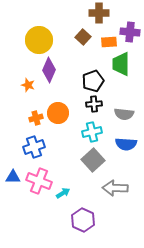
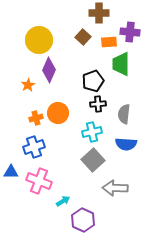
orange star: rotated 24 degrees clockwise
black cross: moved 4 px right
gray semicircle: rotated 90 degrees clockwise
blue triangle: moved 2 px left, 5 px up
cyan arrow: moved 8 px down
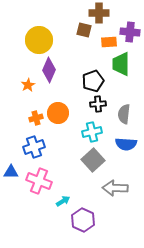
brown square: moved 1 px right, 7 px up; rotated 28 degrees counterclockwise
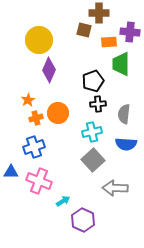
orange star: moved 15 px down
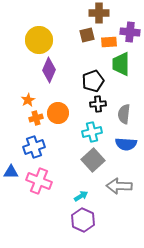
brown square: moved 3 px right, 5 px down; rotated 28 degrees counterclockwise
gray arrow: moved 4 px right, 2 px up
cyan arrow: moved 18 px right, 5 px up
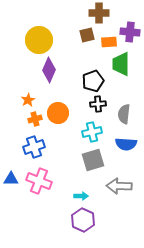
orange cross: moved 1 px left, 1 px down
gray square: rotated 25 degrees clockwise
blue triangle: moved 7 px down
cyan arrow: rotated 32 degrees clockwise
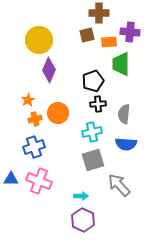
gray arrow: moved 1 px up; rotated 45 degrees clockwise
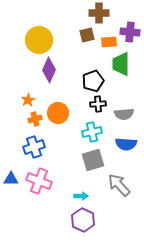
gray semicircle: rotated 102 degrees counterclockwise
